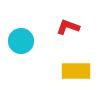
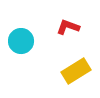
yellow rectangle: rotated 32 degrees counterclockwise
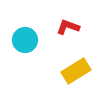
cyan circle: moved 4 px right, 1 px up
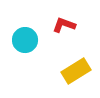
red L-shape: moved 4 px left, 2 px up
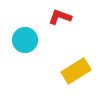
red L-shape: moved 4 px left, 8 px up
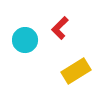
red L-shape: moved 11 px down; rotated 65 degrees counterclockwise
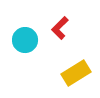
yellow rectangle: moved 2 px down
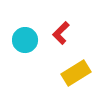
red L-shape: moved 1 px right, 5 px down
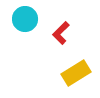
cyan circle: moved 21 px up
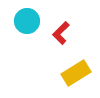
cyan circle: moved 2 px right, 2 px down
